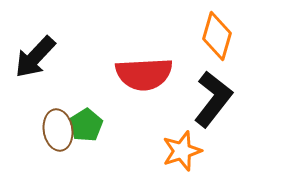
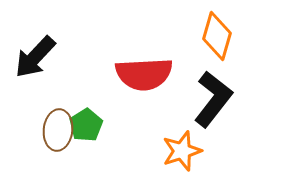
brown ellipse: rotated 15 degrees clockwise
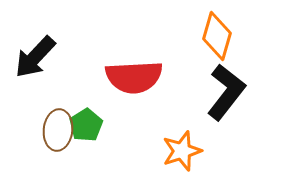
red semicircle: moved 10 px left, 3 px down
black L-shape: moved 13 px right, 7 px up
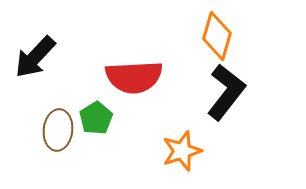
green pentagon: moved 10 px right, 7 px up
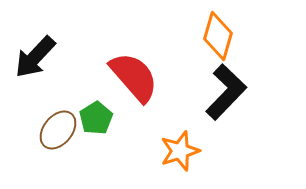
orange diamond: moved 1 px right
red semicircle: rotated 128 degrees counterclockwise
black L-shape: rotated 6 degrees clockwise
brown ellipse: rotated 33 degrees clockwise
orange star: moved 2 px left
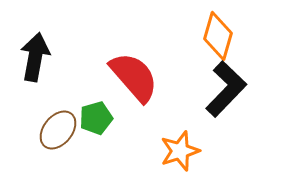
black arrow: rotated 147 degrees clockwise
black L-shape: moved 3 px up
green pentagon: rotated 16 degrees clockwise
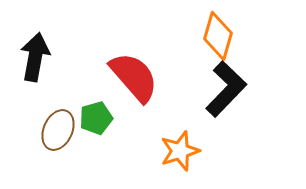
brown ellipse: rotated 15 degrees counterclockwise
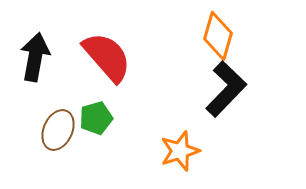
red semicircle: moved 27 px left, 20 px up
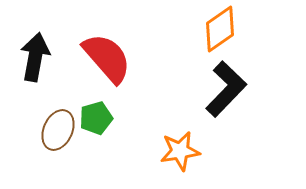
orange diamond: moved 2 px right, 7 px up; rotated 39 degrees clockwise
red semicircle: moved 1 px down
orange star: rotated 9 degrees clockwise
